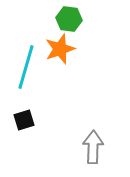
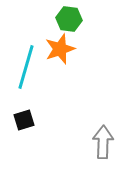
gray arrow: moved 10 px right, 5 px up
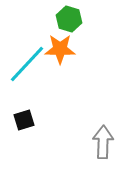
green hexagon: rotated 10 degrees clockwise
orange star: rotated 20 degrees clockwise
cyan line: moved 1 px right, 3 px up; rotated 27 degrees clockwise
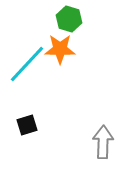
black square: moved 3 px right, 5 px down
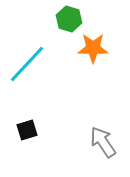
orange star: moved 33 px right, 1 px up
black square: moved 5 px down
gray arrow: rotated 36 degrees counterclockwise
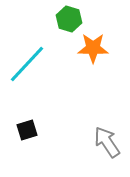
gray arrow: moved 4 px right
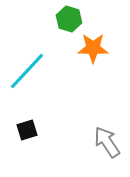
cyan line: moved 7 px down
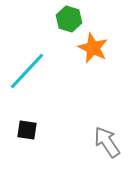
orange star: rotated 24 degrees clockwise
black square: rotated 25 degrees clockwise
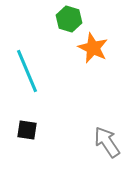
cyan line: rotated 66 degrees counterclockwise
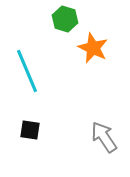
green hexagon: moved 4 px left
black square: moved 3 px right
gray arrow: moved 3 px left, 5 px up
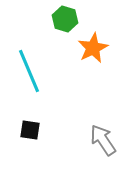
orange star: rotated 20 degrees clockwise
cyan line: moved 2 px right
gray arrow: moved 1 px left, 3 px down
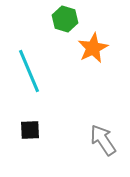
black square: rotated 10 degrees counterclockwise
